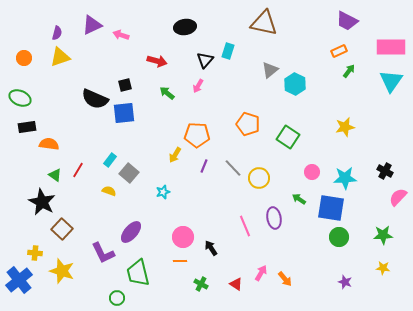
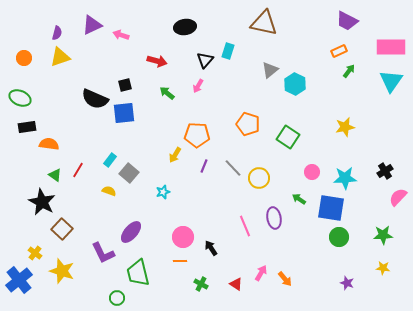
black cross at (385, 171): rotated 28 degrees clockwise
yellow cross at (35, 253): rotated 32 degrees clockwise
purple star at (345, 282): moved 2 px right, 1 px down
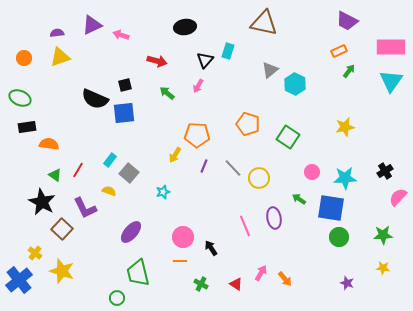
purple semicircle at (57, 33): rotated 112 degrees counterclockwise
purple L-shape at (103, 253): moved 18 px left, 45 px up
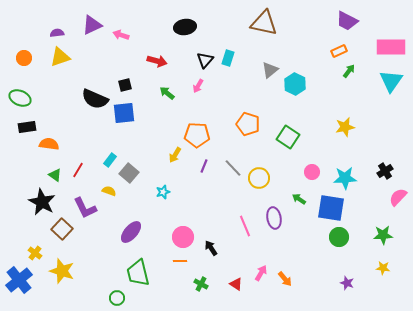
cyan rectangle at (228, 51): moved 7 px down
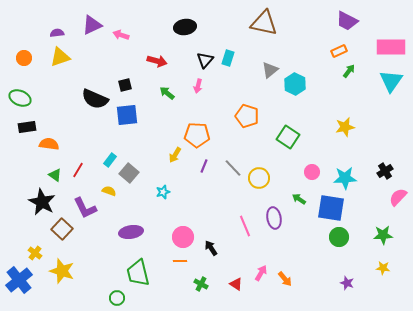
pink arrow at (198, 86): rotated 16 degrees counterclockwise
blue square at (124, 113): moved 3 px right, 2 px down
orange pentagon at (248, 124): moved 1 px left, 8 px up
purple ellipse at (131, 232): rotated 40 degrees clockwise
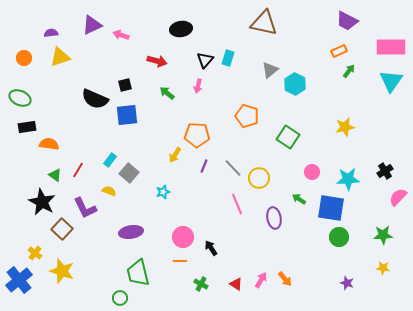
black ellipse at (185, 27): moved 4 px left, 2 px down
purple semicircle at (57, 33): moved 6 px left
cyan star at (345, 178): moved 3 px right, 1 px down
pink line at (245, 226): moved 8 px left, 22 px up
pink arrow at (261, 273): moved 7 px down
green circle at (117, 298): moved 3 px right
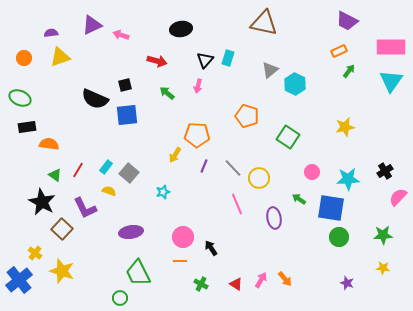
cyan rectangle at (110, 160): moved 4 px left, 7 px down
green trapezoid at (138, 273): rotated 12 degrees counterclockwise
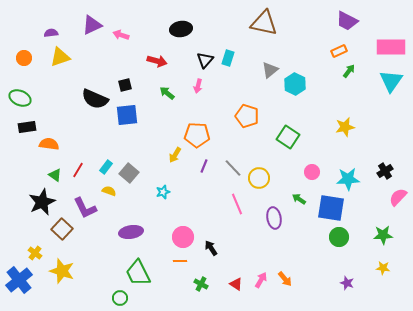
black star at (42, 202): rotated 20 degrees clockwise
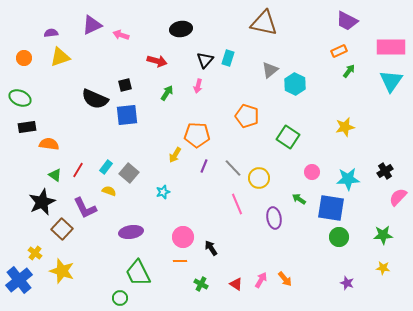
green arrow at (167, 93): rotated 84 degrees clockwise
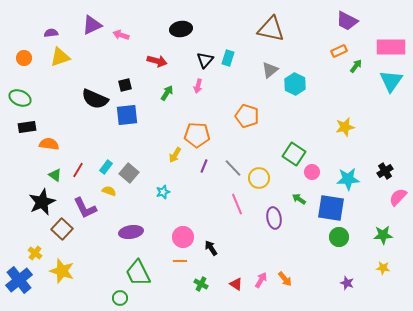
brown triangle at (264, 23): moved 7 px right, 6 px down
green arrow at (349, 71): moved 7 px right, 5 px up
green square at (288, 137): moved 6 px right, 17 px down
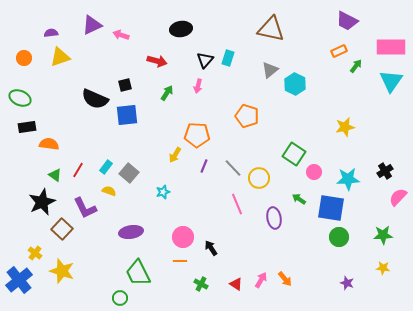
pink circle at (312, 172): moved 2 px right
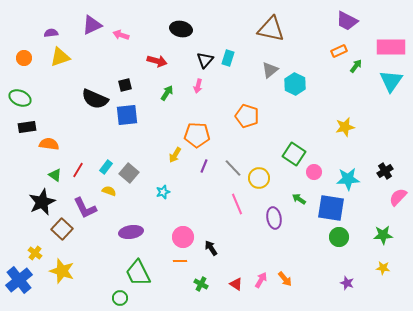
black ellipse at (181, 29): rotated 20 degrees clockwise
